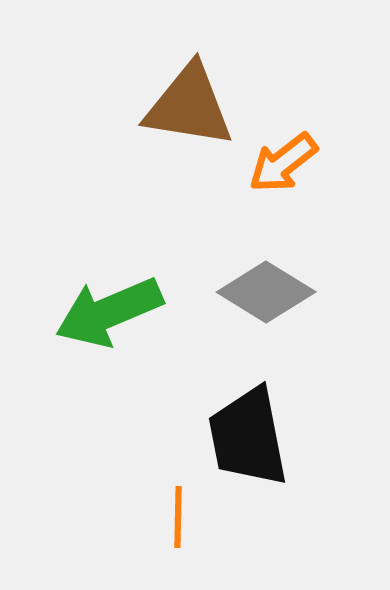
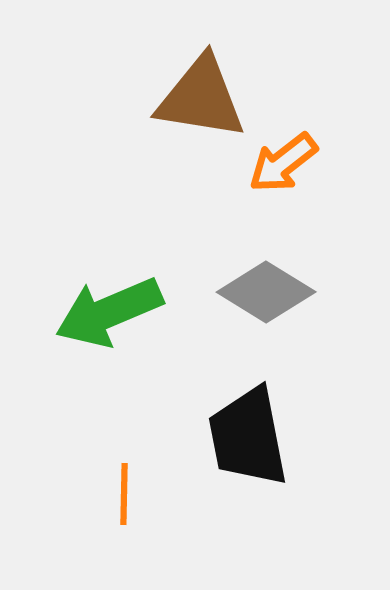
brown triangle: moved 12 px right, 8 px up
orange line: moved 54 px left, 23 px up
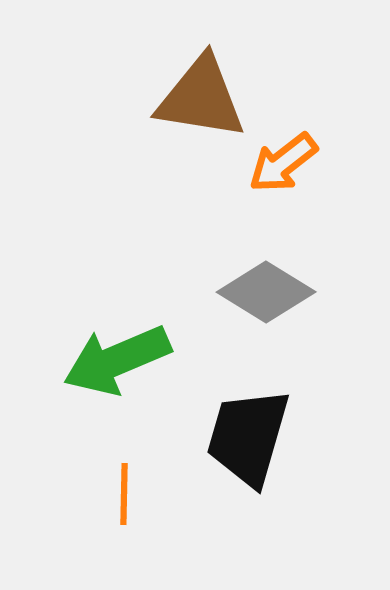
green arrow: moved 8 px right, 48 px down
black trapezoid: rotated 27 degrees clockwise
